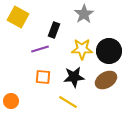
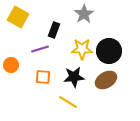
orange circle: moved 36 px up
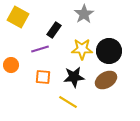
black rectangle: rotated 14 degrees clockwise
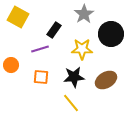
black circle: moved 2 px right, 17 px up
orange square: moved 2 px left
yellow line: moved 3 px right, 1 px down; rotated 18 degrees clockwise
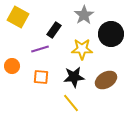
gray star: moved 1 px down
orange circle: moved 1 px right, 1 px down
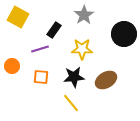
black circle: moved 13 px right
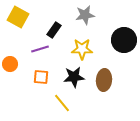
gray star: moved 1 px right; rotated 24 degrees clockwise
black circle: moved 6 px down
orange circle: moved 2 px left, 2 px up
brown ellipse: moved 2 px left; rotated 55 degrees counterclockwise
yellow line: moved 9 px left
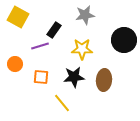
purple line: moved 3 px up
orange circle: moved 5 px right
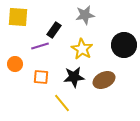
yellow square: rotated 25 degrees counterclockwise
black circle: moved 5 px down
yellow star: rotated 30 degrees clockwise
brown ellipse: rotated 60 degrees clockwise
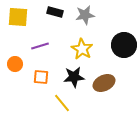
black rectangle: moved 1 px right, 18 px up; rotated 70 degrees clockwise
brown ellipse: moved 3 px down
